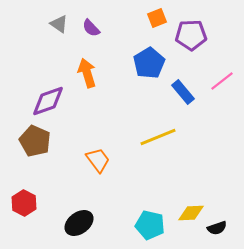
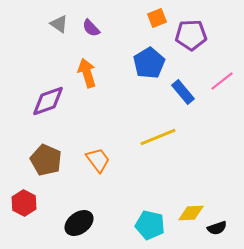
brown pentagon: moved 11 px right, 19 px down
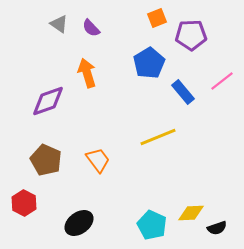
cyan pentagon: moved 2 px right; rotated 12 degrees clockwise
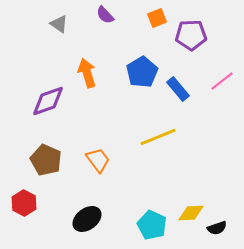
purple semicircle: moved 14 px right, 13 px up
blue pentagon: moved 7 px left, 9 px down
blue rectangle: moved 5 px left, 3 px up
black ellipse: moved 8 px right, 4 px up
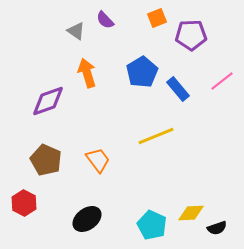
purple semicircle: moved 5 px down
gray triangle: moved 17 px right, 7 px down
yellow line: moved 2 px left, 1 px up
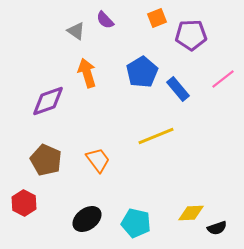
pink line: moved 1 px right, 2 px up
cyan pentagon: moved 16 px left, 2 px up; rotated 12 degrees counterclockwise
